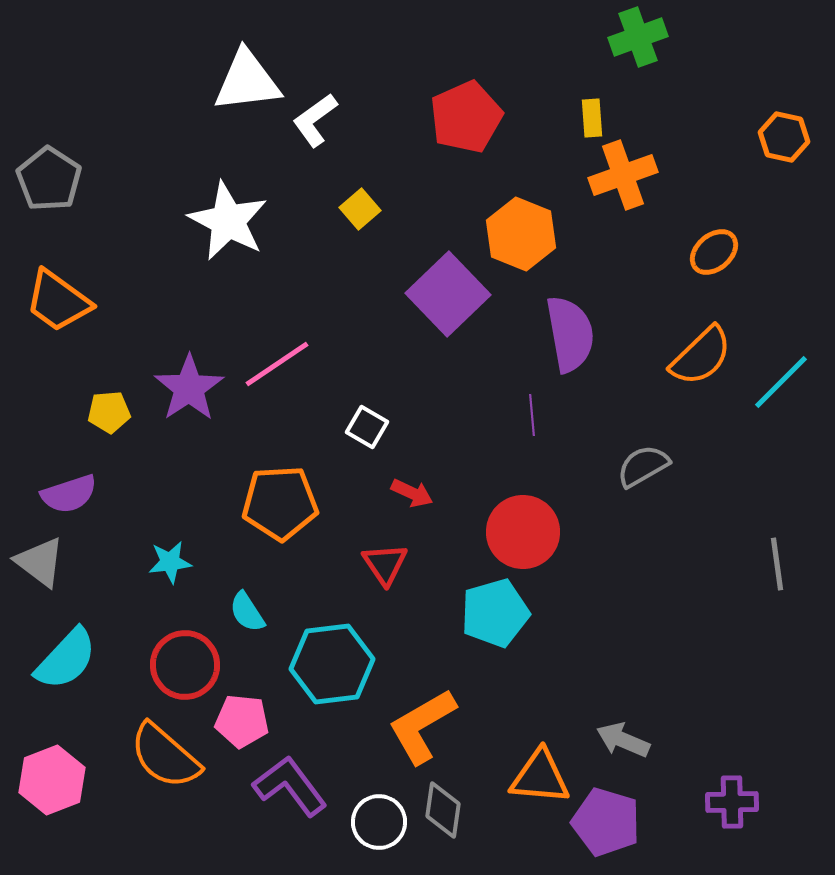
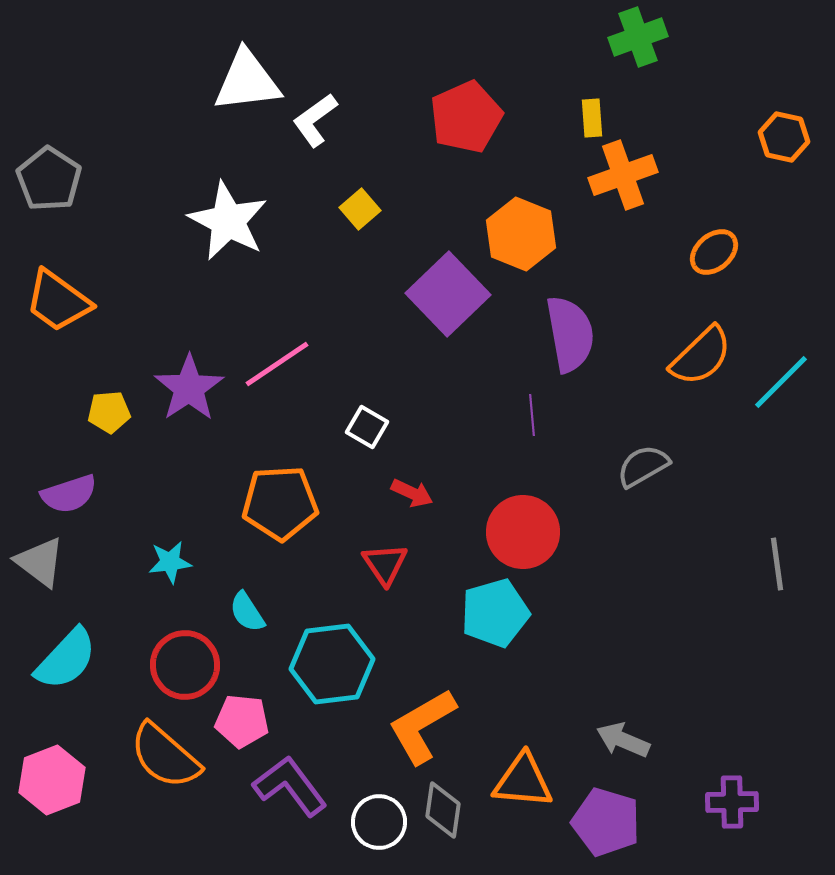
orange triangle at (540, 777): moved 17 px left, 4 px down
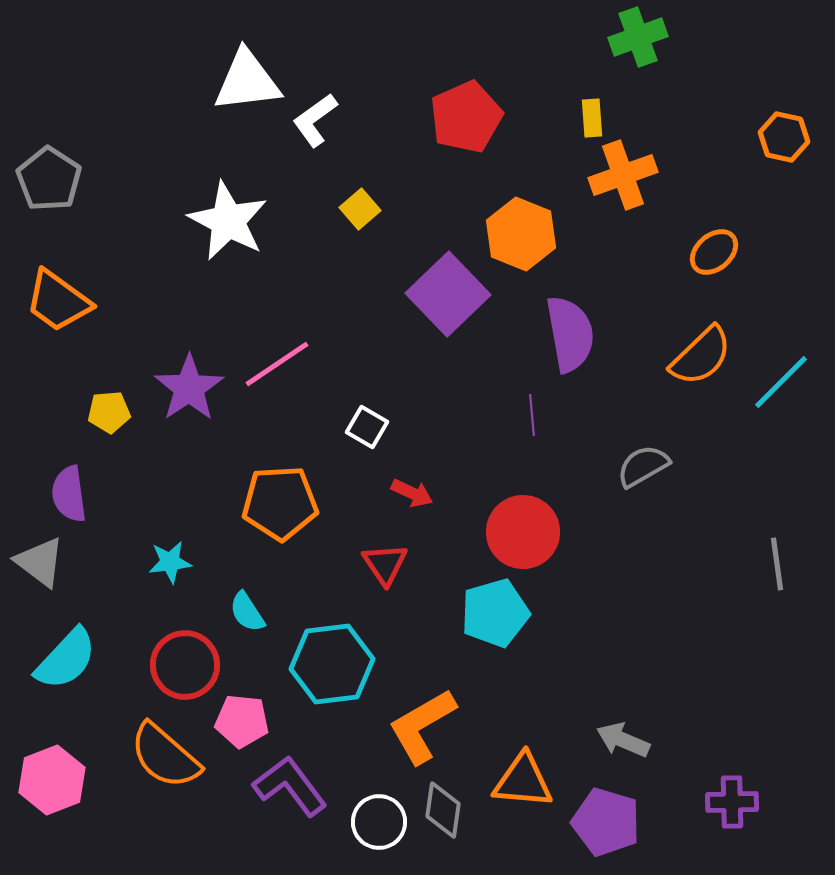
purple semicircle at (69, 494): rotated 100 degrees clockwise
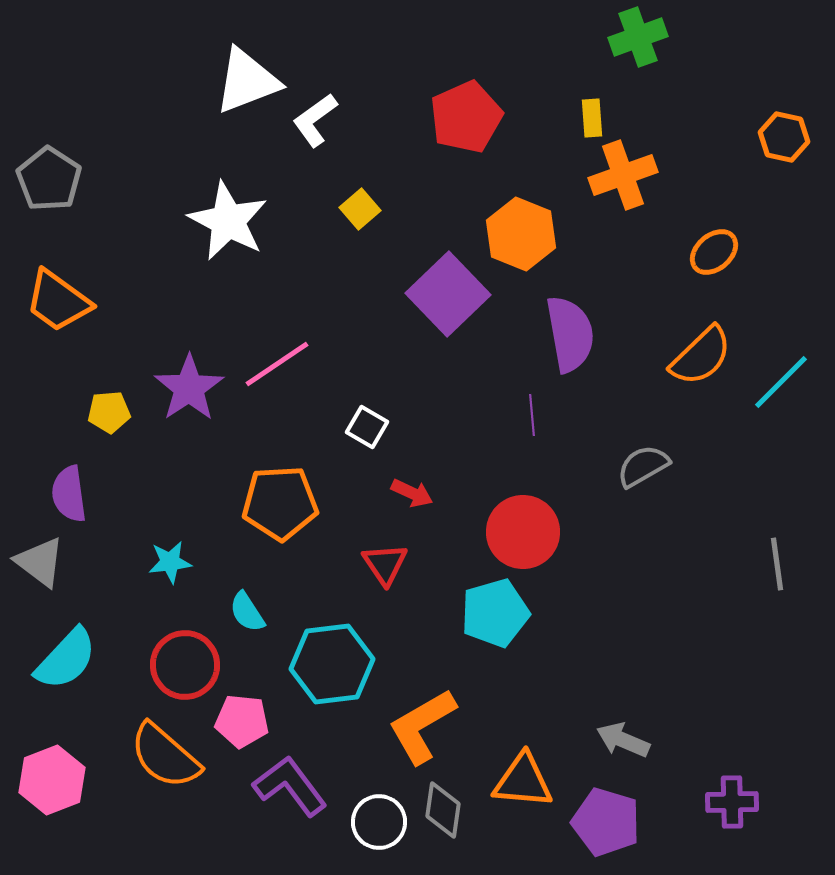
white triangle at (247, 81): rotated 14 degrees counterclockwise
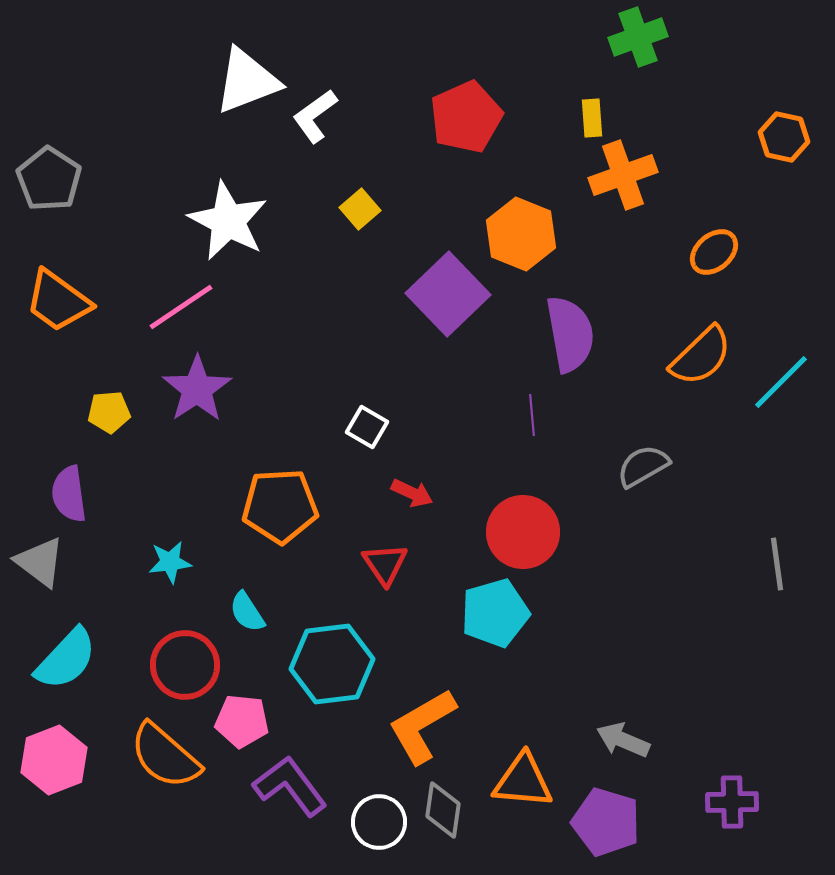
white L-shape at (315, 120): moved 4 px up
pink line at (277, 364): moved 96 px left, 57 px up
purple star at (189, 388): moved 8 px right, 1 px down
orange pentagon at (280, 503): moved 3 px down
pink hexagon at (52, 780): moved 2 px right, 20 px up
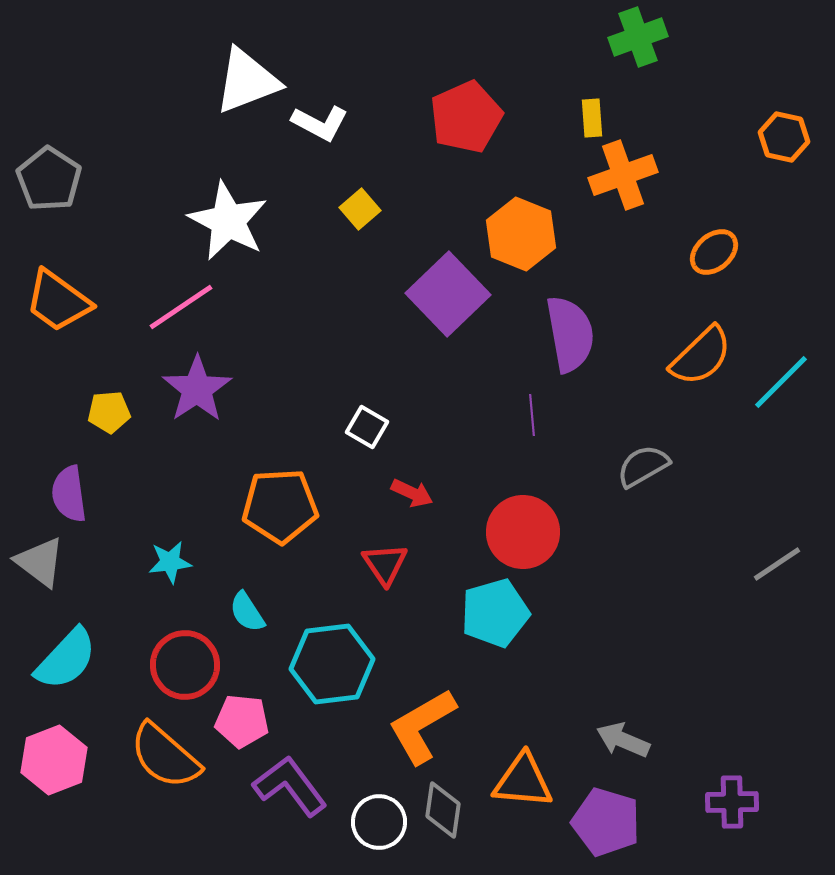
white L-shape at (315, 116): moved 5 px right, 7 px down; rotated 116 degrees counterclockwise
gray line at (777, 564): rotated 64 degrees clockwise
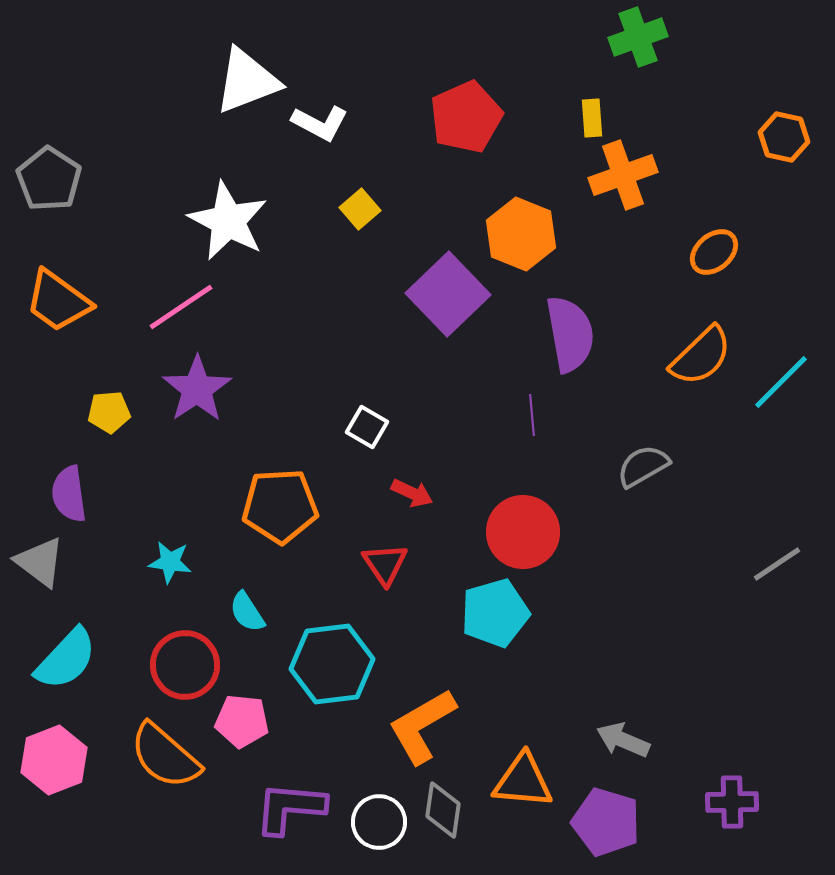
cyan star at (170, 562): rotated 15 degrees clockwise
purple L-shape at (290, 786): moved 22 px down; rotated 48 degrees counterclockwise
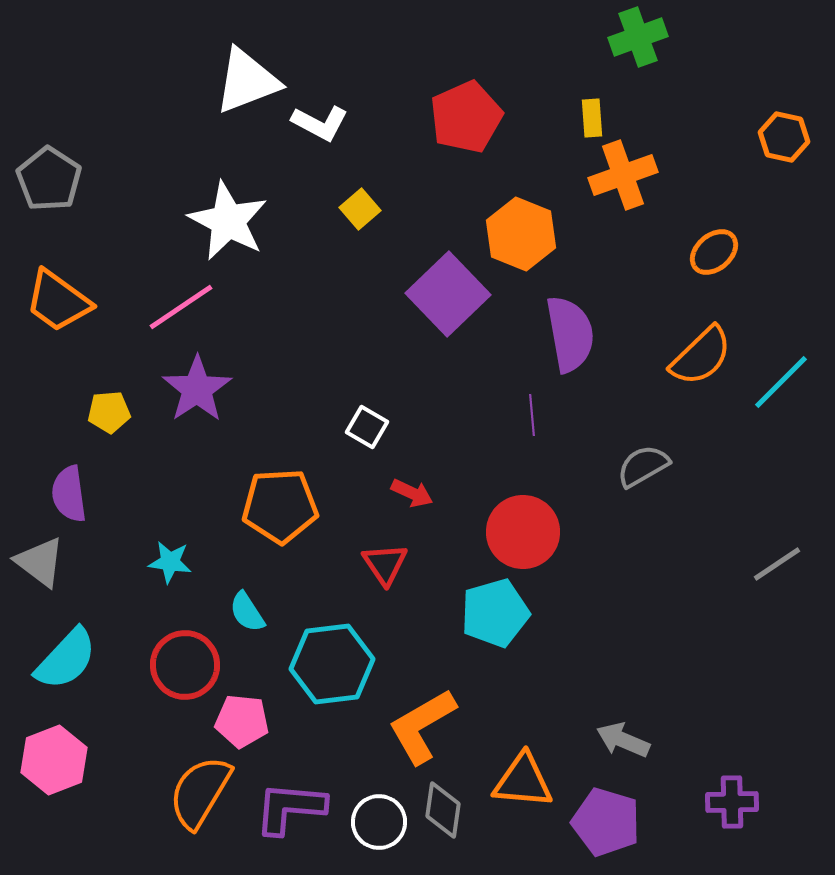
orange semicircle at (165, 756): moved 35 px right, 36 px down; rotated 80 degrees clockwise
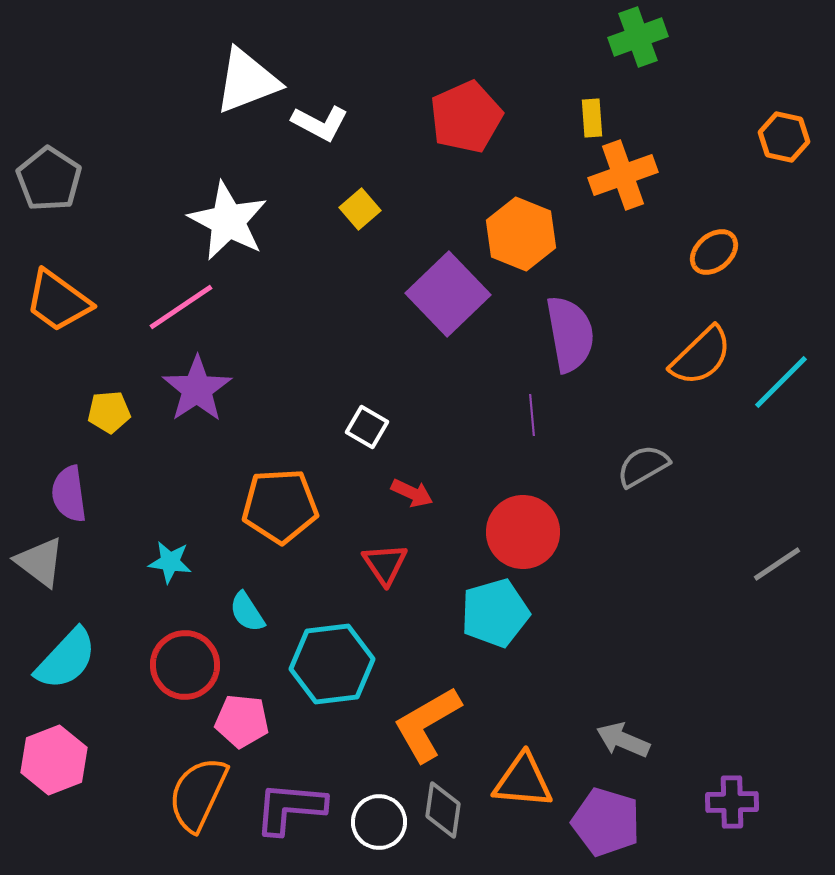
orange L-shape at (422, 726): moved 5 px right, 2 px up
orange semicircle at (200, 792): moved 2 px left, 2 px down; rotated 6 degrees counterclockwise
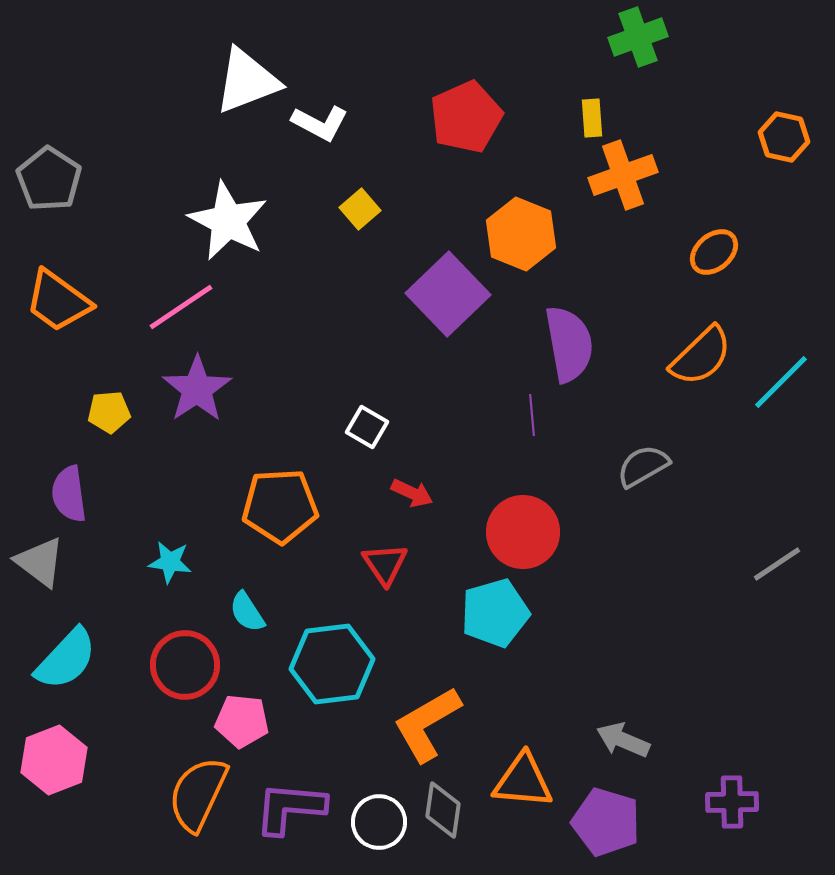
purple semicircle at (570, 334): moved 1 px left, 10 px down
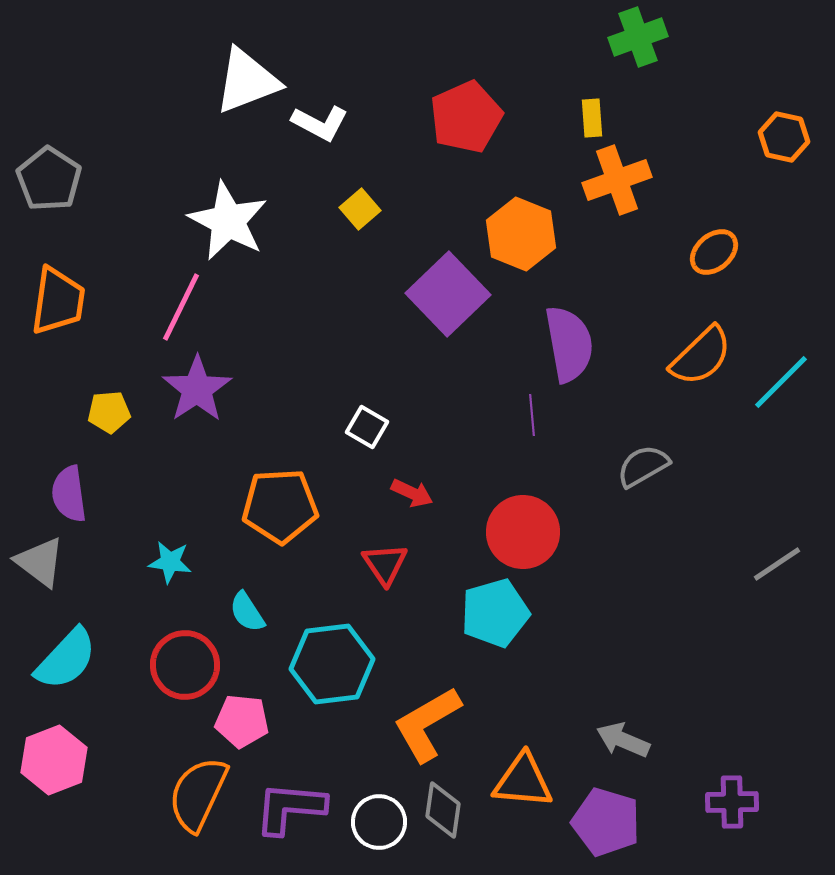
orange cross at (623, 175): moved 6 px left, 5 px down
orange trapezoid at (58, 301): rotated 118 degrees counterclockwise
pink line at (181, 307): rotated 30 degrees counterclockwise
